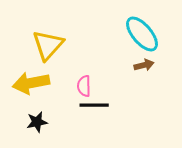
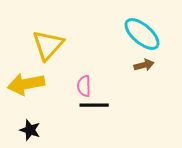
cyan ellipse: rotated 9 degrees counterclockwise
yellow arrow: moved 5 px left, 1 px down
black star: moved 7 px left, 8 px down; rotated 30 degrees clockwise
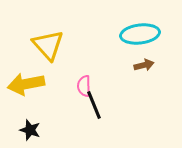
cyan ellipse: moved 2 px left; rotated 48 degrees counterclockwise
yellow triangle: rotated 24 degrees counterclockwise
black line: rotated 68 degrees clockwise
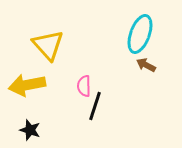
cyan ellipse: rotated 63 degrees counterclockwise
brown arrow: moved 2 px right; rotated 138 degrees counterclockwise
yellow arrow: moved 1 px right, 1 px down
black line: moved 1 px right, 1 px down; rotated 40 degrees clockwise
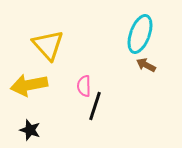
yellow arrow: moved 2 px right
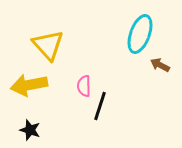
brown arrow: moved 14 px right
black line: moved 5 px right
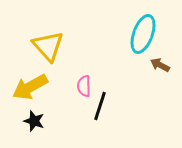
cyan ellipse: moved 3 px right
yellow triangle: moved 1 px down
yellow arrow: moved 1 px right, 2 px down; rotated 18 degrees counterclockwise
black star: moved 4 px right, 9 px up
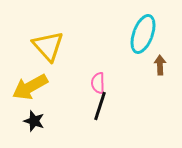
brown arrow: rotated 60 degrees clockwise
pink semicircle: moved 14 px right, 3 px up
